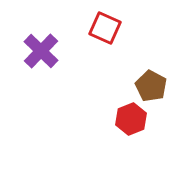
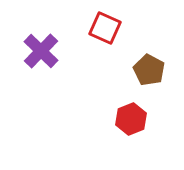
brown pentagon: moved 2 px left, 16 px up
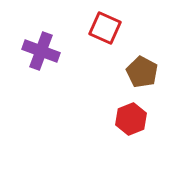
purple cross: rotated 24 degrees counterclockwise
brown pentagon: moved 7 px left, 2 px down
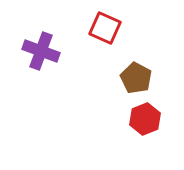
brown pentagon: moved 6 px left, 6 px down
red hexagon: moved 14 px right
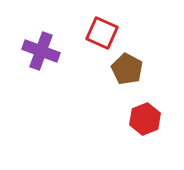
red square: moved 3 px left, 5 px down
brown pentagon: moved 9 px left, 9 px up
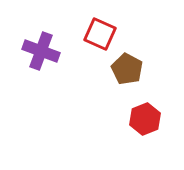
red square: moved 2 px left, 1 px down
